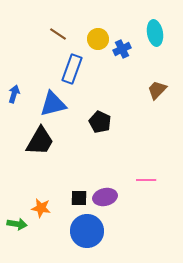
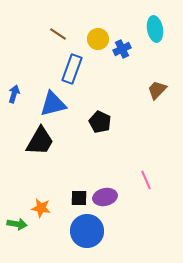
cyan ellipse: moved 4 px up
pink line: rotated 66 degrees clockwise
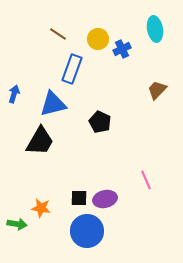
purple ellipse: moved 2 px down
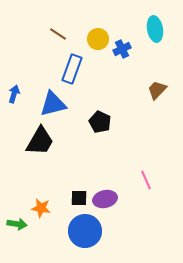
blue circle: moved 2 px left
